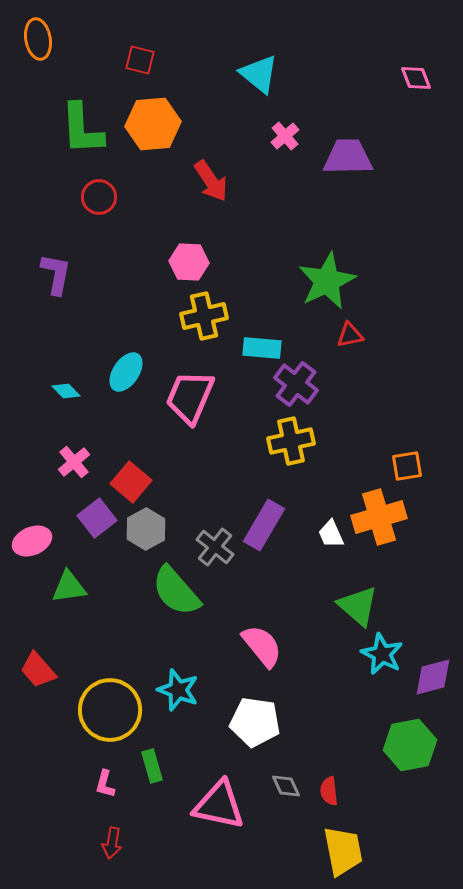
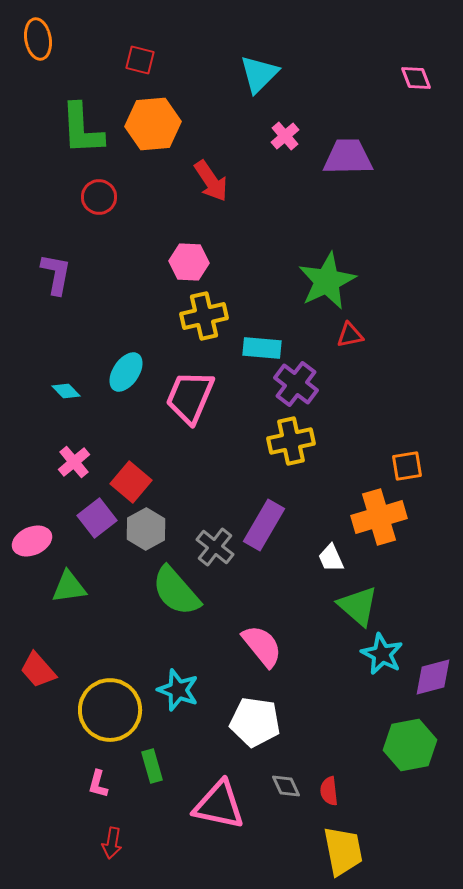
cyan triangle at (259, 74): rotated 36 degrees clockwise
white trapezoid at (331, 534): moved 24 px down
pink L-shape at (105, 784): moved 7 px left
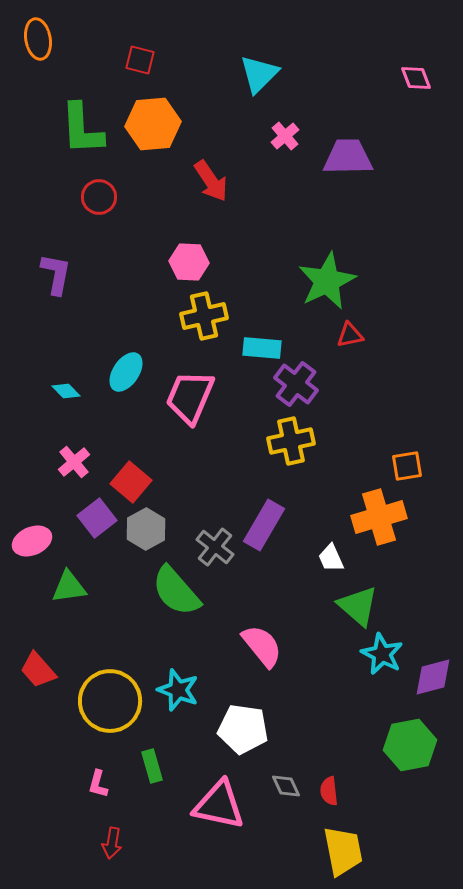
yellow circle at (110, 710): moved 9 px up
white pentagon at (255, 722): moved 12 px left, 7 px down
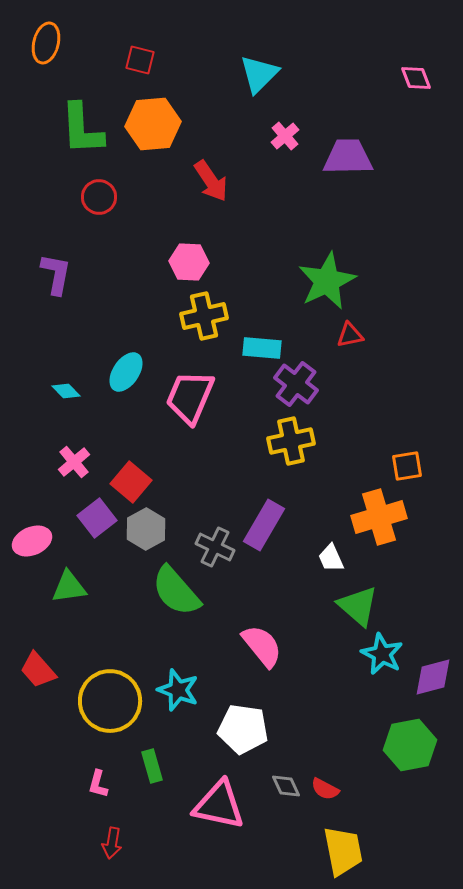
orange ellipse at (38, 39): moved 8 px right, 4 px down; rotated 24 degrees clockwise
gray cross at (215, 547): rotated 12 degrees counterclockwise
red semicircle at (329, 791): moved 4 px left, 2 px up; rotated 56 degrees counterclockwise
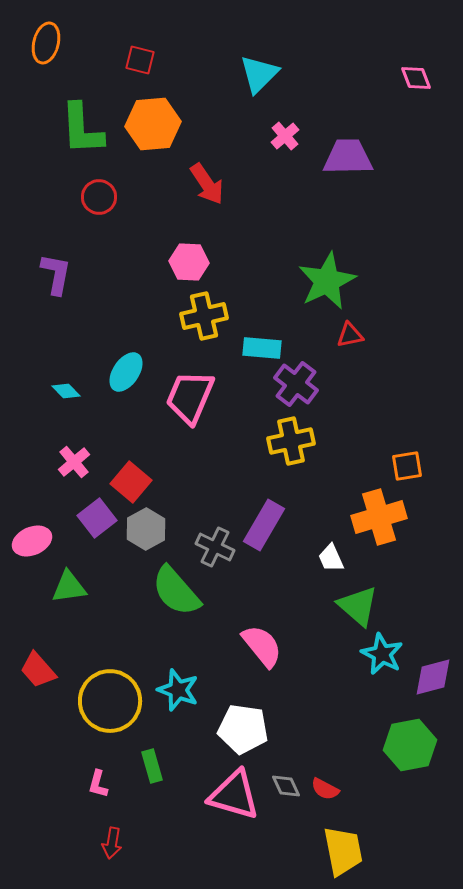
red arrow at (211, 181): moved 4 px left, 3 px down
pink triangle at (219, 805): moved 15 px right, 10 px up; rotated 4 degrees clockwise
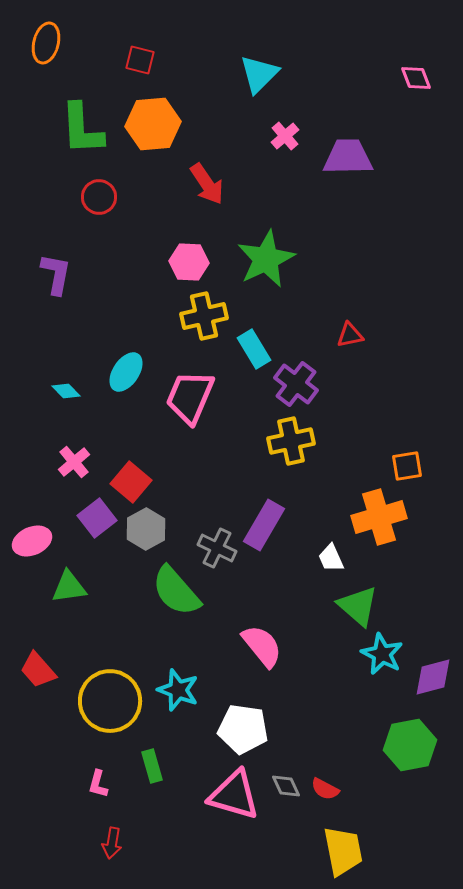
green star at (327, 281): moved 61 px left, 22 px up
cyan rectangle at (262, 348): moved 8 px left, 1 px down; rotated 54 degrees clockwise
gray cross at (215, 547): moved 2 px right, 1 px down
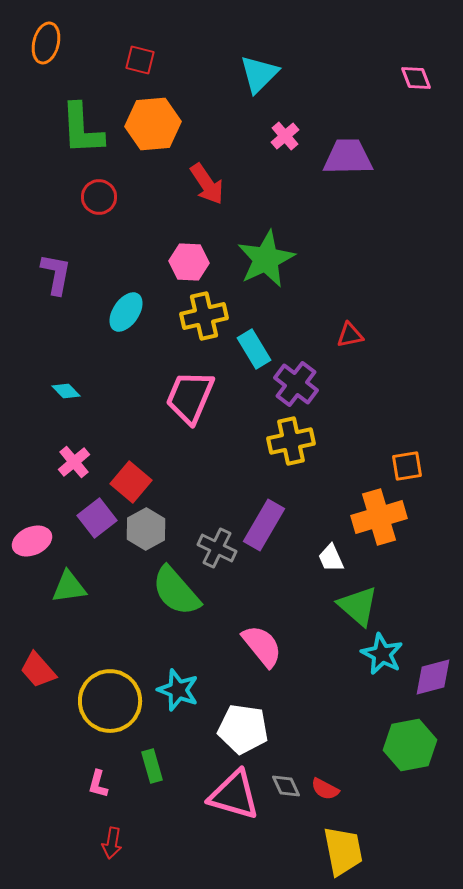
cyan ellipse at (126, 372): moved 60 px up
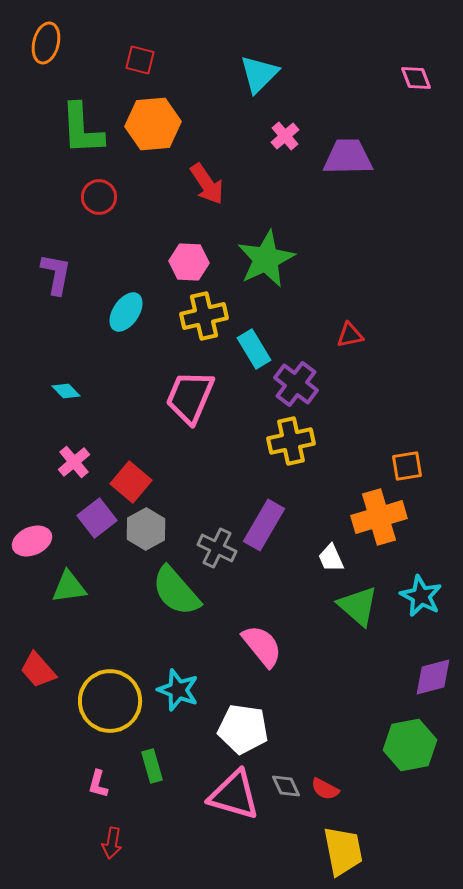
cyan star at (382, 654): moved 39 px right, 58 px up
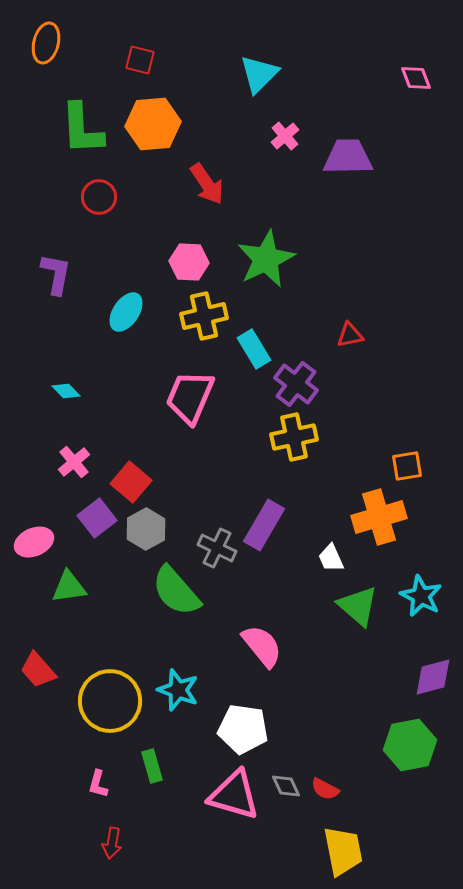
yellow cross at (291, 441): moved 3 px right, 4 px up
pink ellipse at (32, 541): moved 2 px right, 1 px down
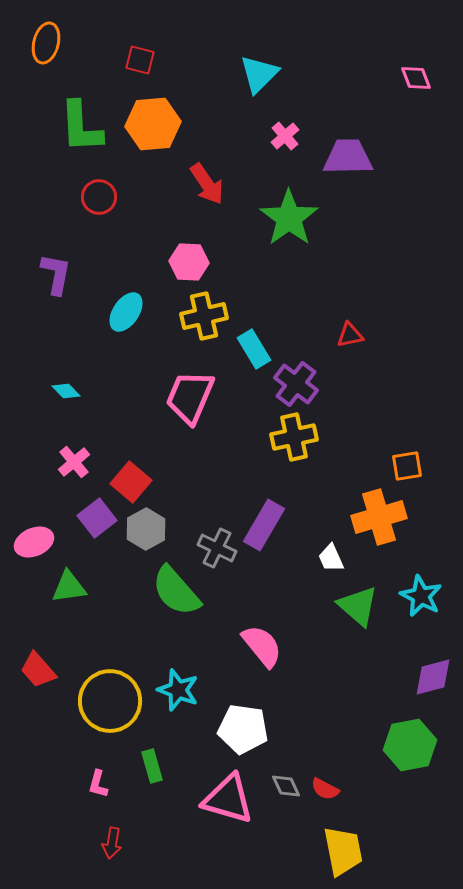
green L-shape at (82, 129): moved 1 px left, 2 px up
green star at (266, 259): moved 23 px right, 41 px up; rotated 10 degrees counterclockwise
pink triangle at (234, 795): moved 6 px left, 4 px down
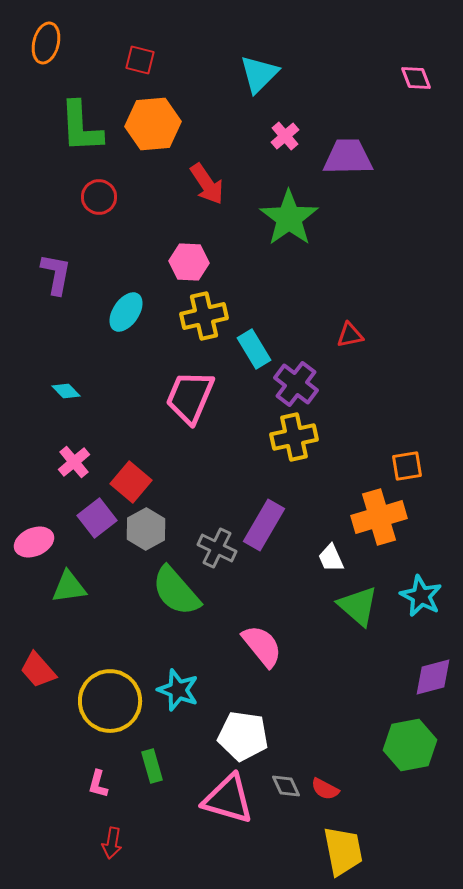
white pentagon at (243, 729): moved 7 px down
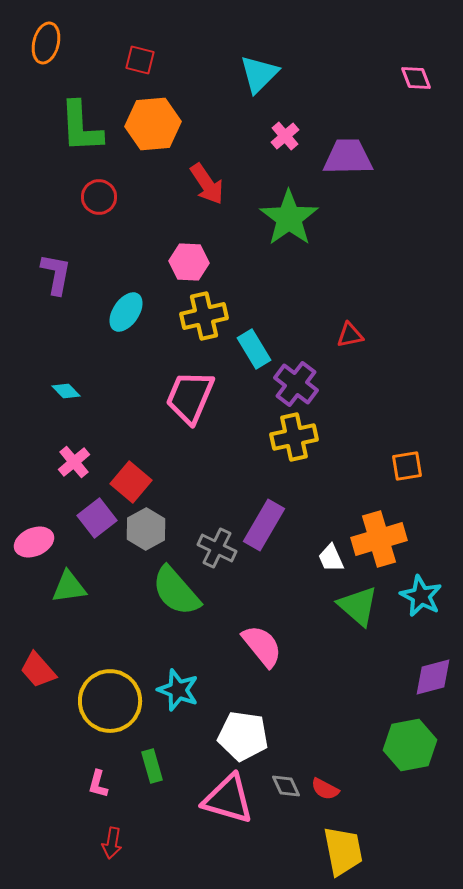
orange cross at (379, 517): moved 22 px down
